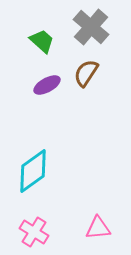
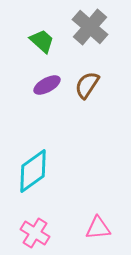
gray cross: moved 1 px left
brown semicircle: moved 1 px right, 12 px down
pink cross: moved 1 px right, 1 px down
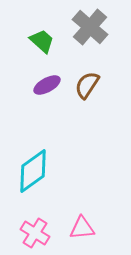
pink triangle: moved 16 px left
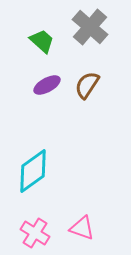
pink triangle: rotated 24 degrees clockwise
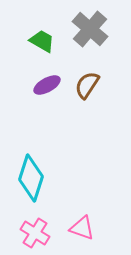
gray cross: moved 2 px down
green trapezoid: rotated 12 degrees counterclockwise
cyan diamond: moved 2 px left, 7 px down; rotated 36 degrees counterclockwise
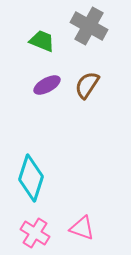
gray cross: moved 1 px left, 3 px up; rotated 12 degrees counterclockwise
green trapezoid: rotated 8 degrees counterclockwise
